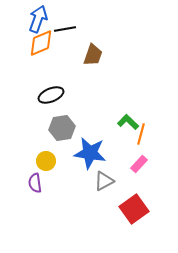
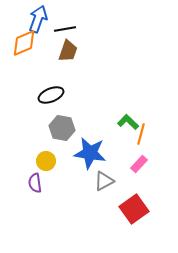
orange diamond: moved 17 px left
brown trapezoid: moved 25 px left, 4 px up
gray hexagon: rotated 20 degrees clockwise
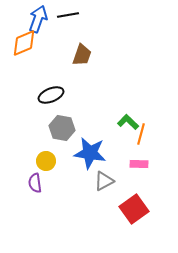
black line: moved 3 px right, 14 px up
brown trapezoid: moved 14 px right, 4 px down
pink rectangle: rotated 48 degrees clockwise
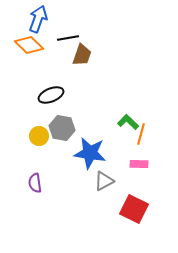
black line: moved 23 px down
orange diamond: moved 5 px right, 2 px down; rotated 68 degrees clockwise
yellow circle: moved 7 px left, 25 px up
red square: rotated 28 degrees counterclockwise
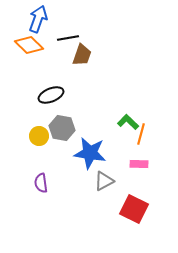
purple semicircle: moved 6 px right
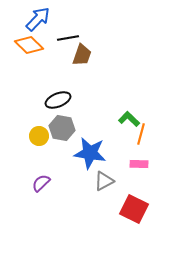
blue arrow: rotated 24 degrees clockwise
black ellipse: moved 7 px right, 5 px down
green L-shape: moved 1 px right, 3 px up
purple semicircle: rotated 54 degrees clockwise
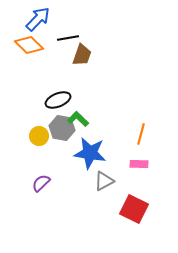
green L-shape: moved 51 px left
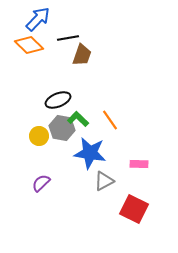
orange line: moved 31 px left, 14 px up; rotated 50 degrees counterclockwise
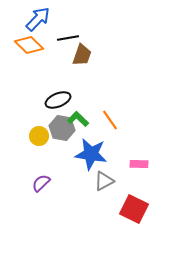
blue star: moved 1 px right, 1 px down
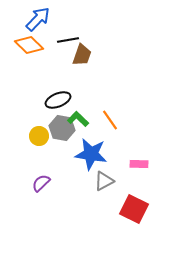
black line: moved 2 px down
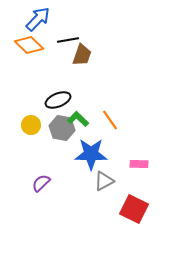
yellow circle: moved 8 px left, 11 px up
blue star: rotated 8 degrees counterclockwise
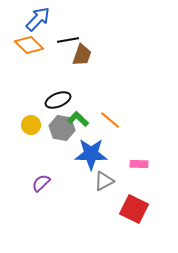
orange line: rotated 15 degrees counterclockwise
